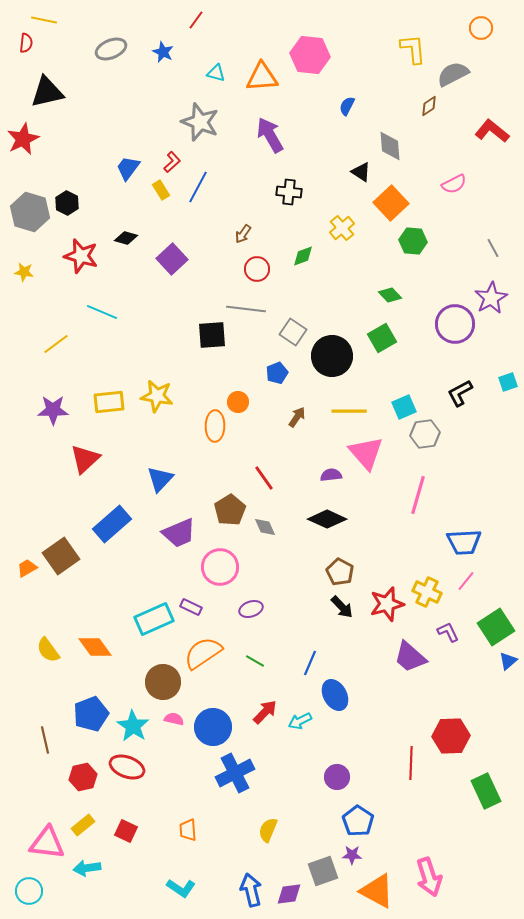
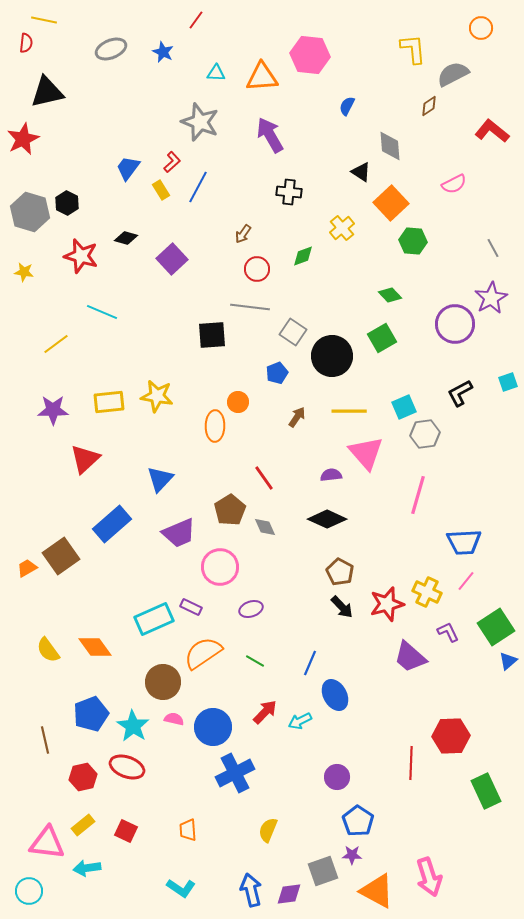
cyan triangle at (216, 73): rotated 12 degrees counterclockwise
gray line at (246, 309): moved 4 px right, 2 px up
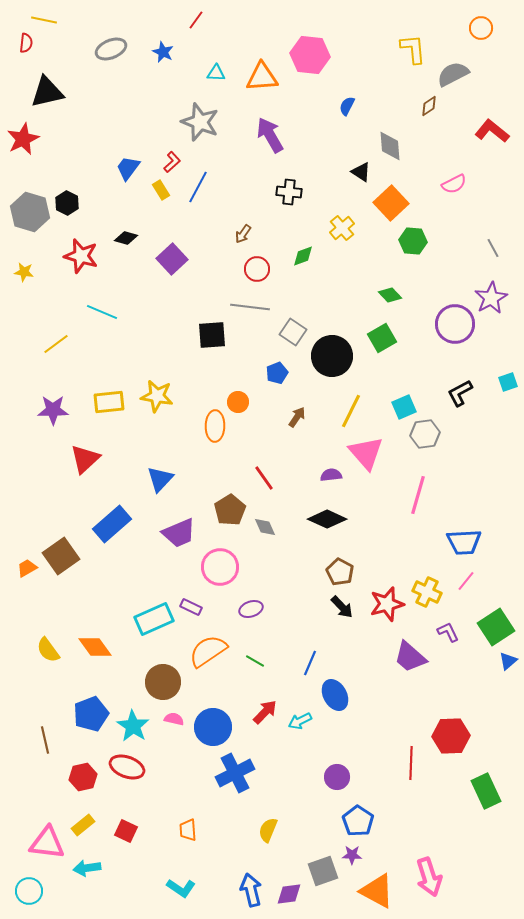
yellow line at (349, 411): moved 2 px right; rotated 64 degrees counterclockwise
orange semicircle at (203, 653): moved 5 px right, 2 px up
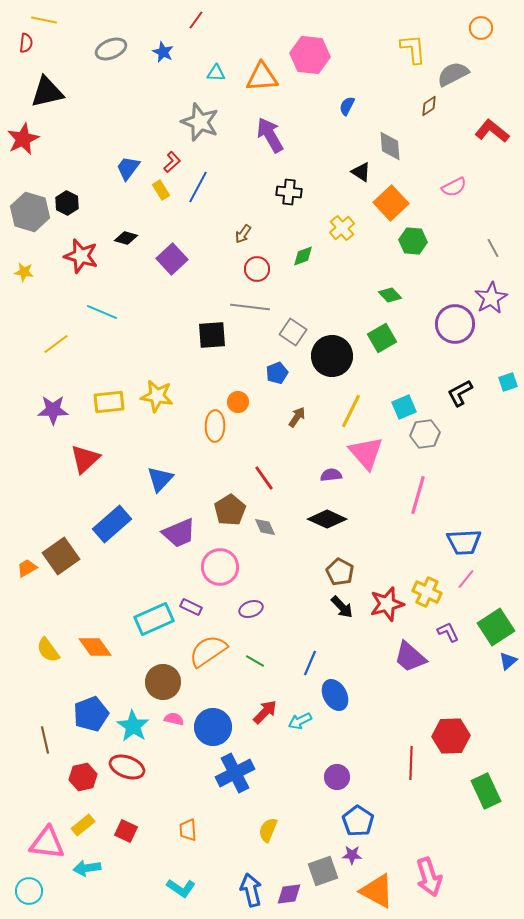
pink semicircle at (454, 184): moved 3 px down
pink line at (466, 581): moved 2 px up
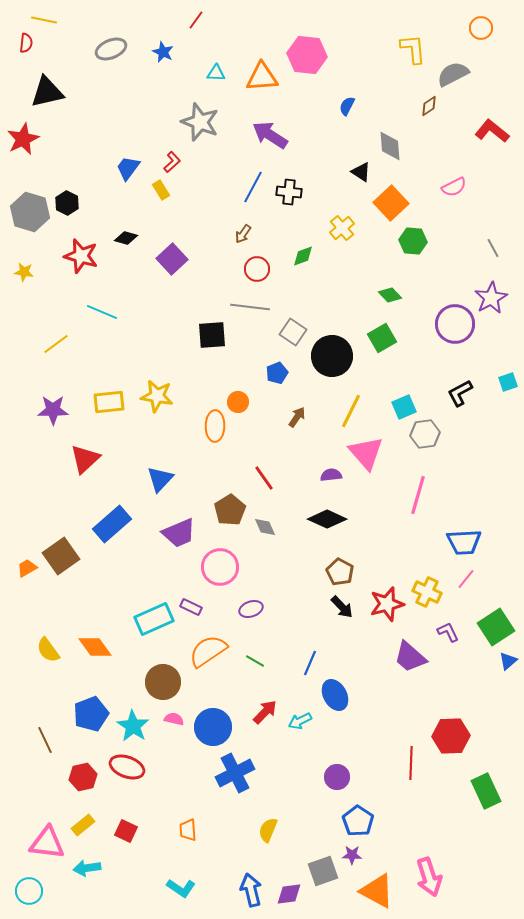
pink hexagon at (310, 55): moved 3 px left
purple arrow at (270, 135): rotated 27 degrees counterclockwise
blue line at (198, 187): moved 55 px right
brown line at (45, 740): rotated 12 degrees counterclockwise
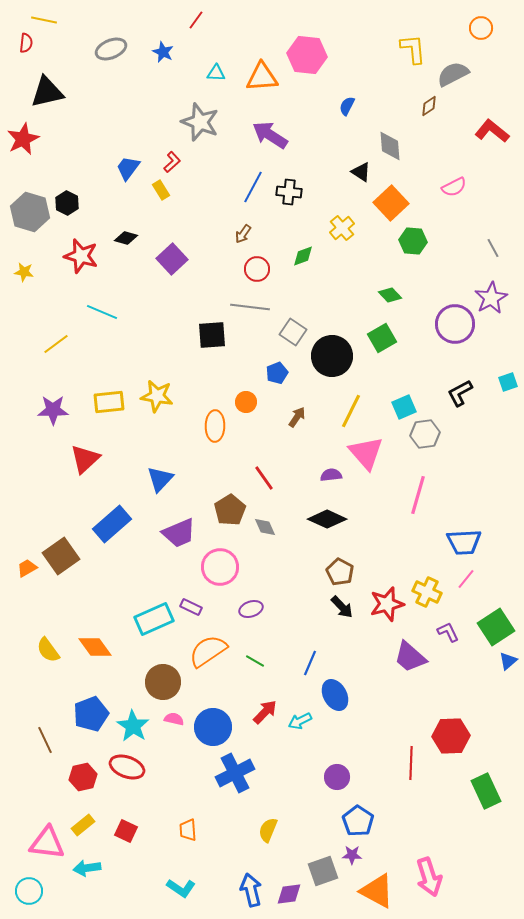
orange circle at (238, 402): moved 8 px right
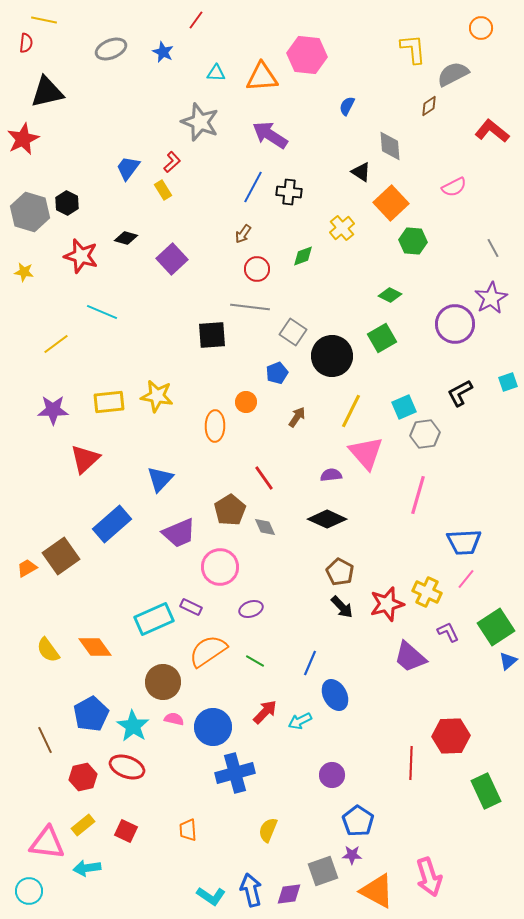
yellow rectangle at (161, 190): moved 2 px right
green diamond at (390, 295): rotated 20 degrees counterclockwise
blue pentagon at (91, 714): rotated 8 degrees counterclockwise
blue cross at (235, 773): rotated 12 degrees clockwise
purple circle at (337, 777): moved 5 px left, 2 px up
cyan L-shape at (181, 888): moved 30 px right, 8 px down
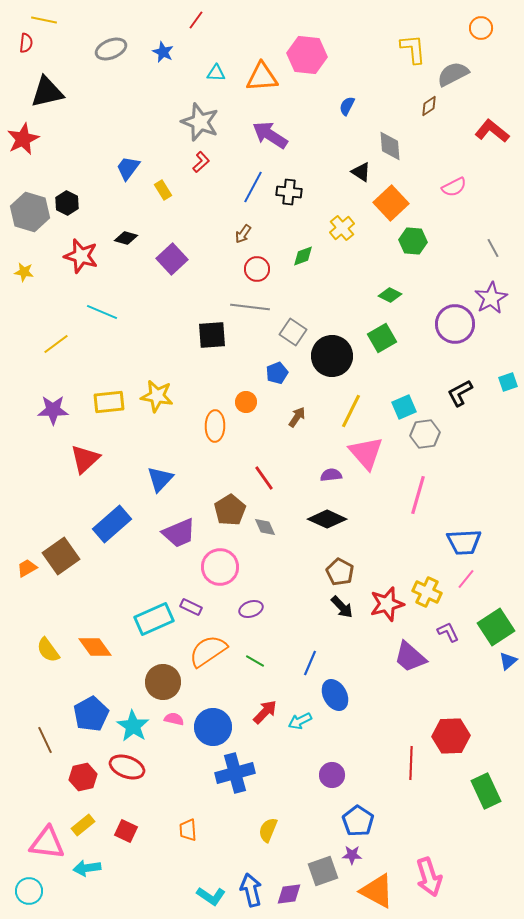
red L-shape at (172, 162): moved 29 px right
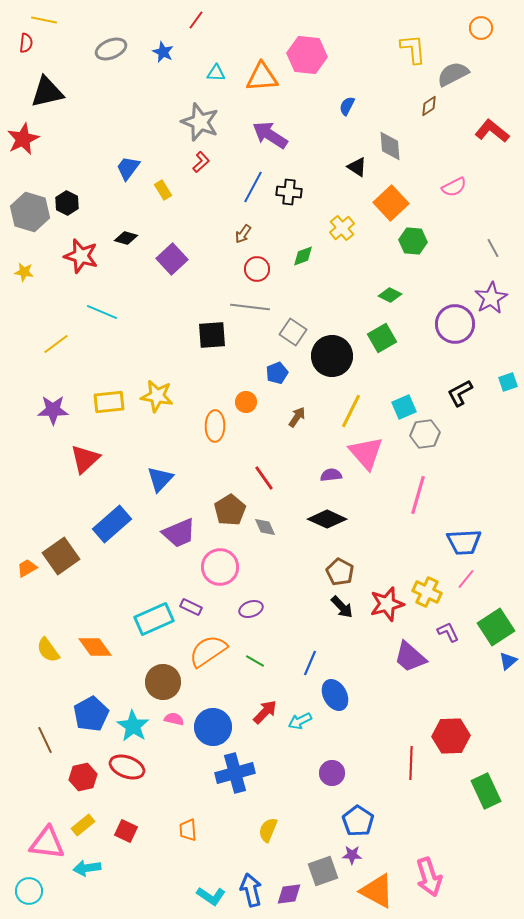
black triangle at (361, 172): moved 4 px left, 5 px up
purple circle at (332, 775): moved 2 px up
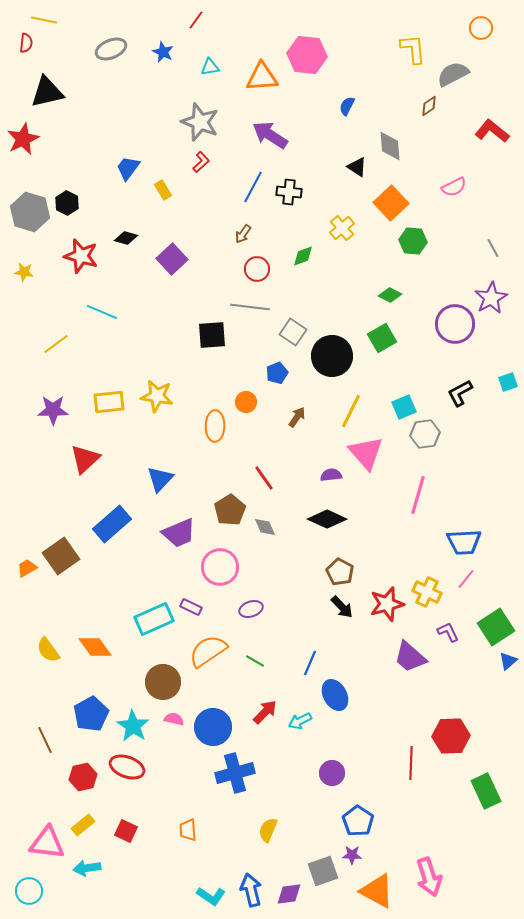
cyan triangle at (216, 73): moved 6 px left, 6 px up; rotated 12 degrees counterclockwise
